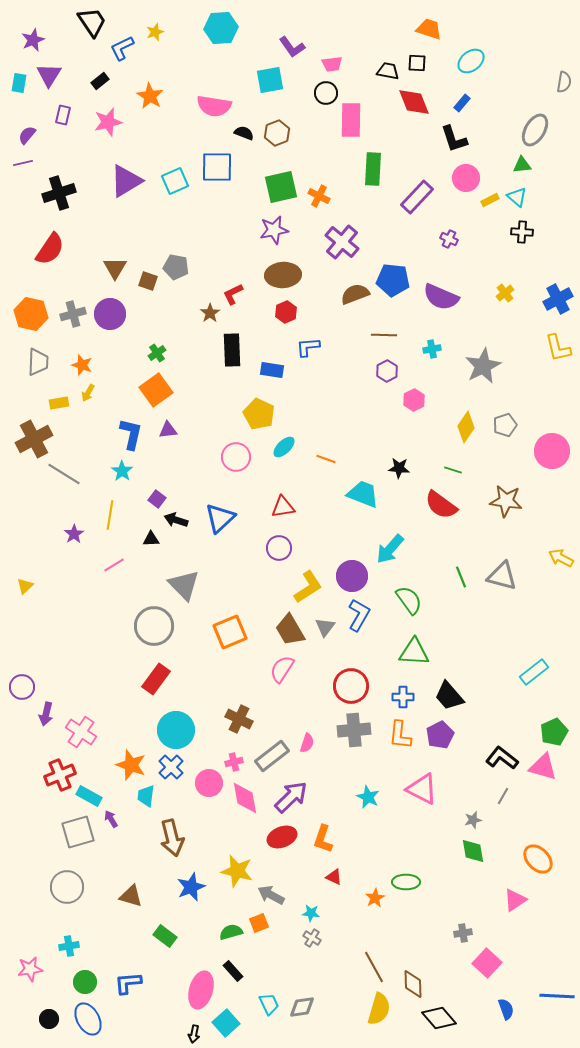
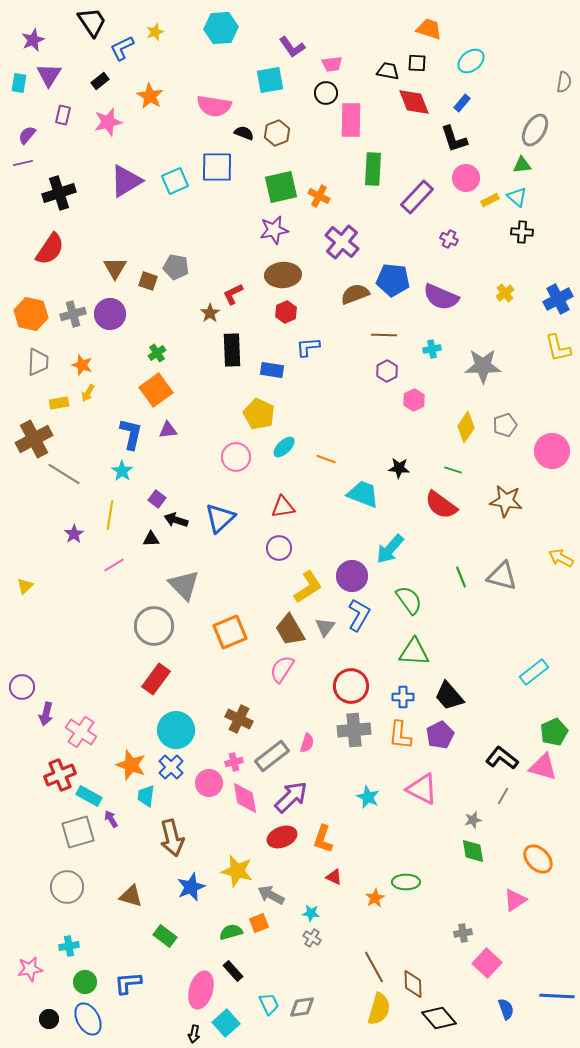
gray star at (483, 366): rotated 27 degrees clockwise
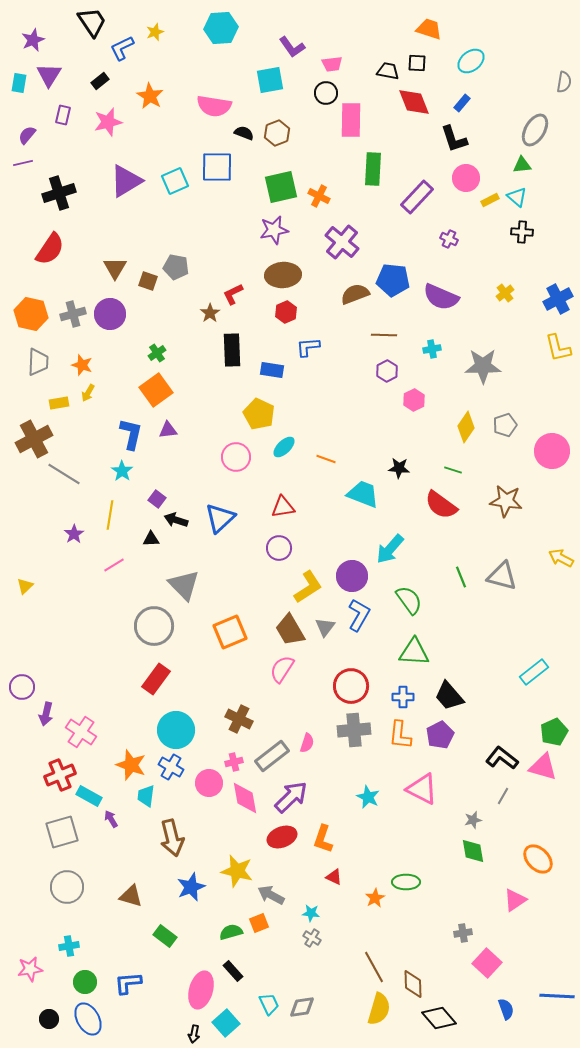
blue cross at (171, 767): rotated 15 degrees counterclockwise
gray square at (78, 832): moved 16 px left
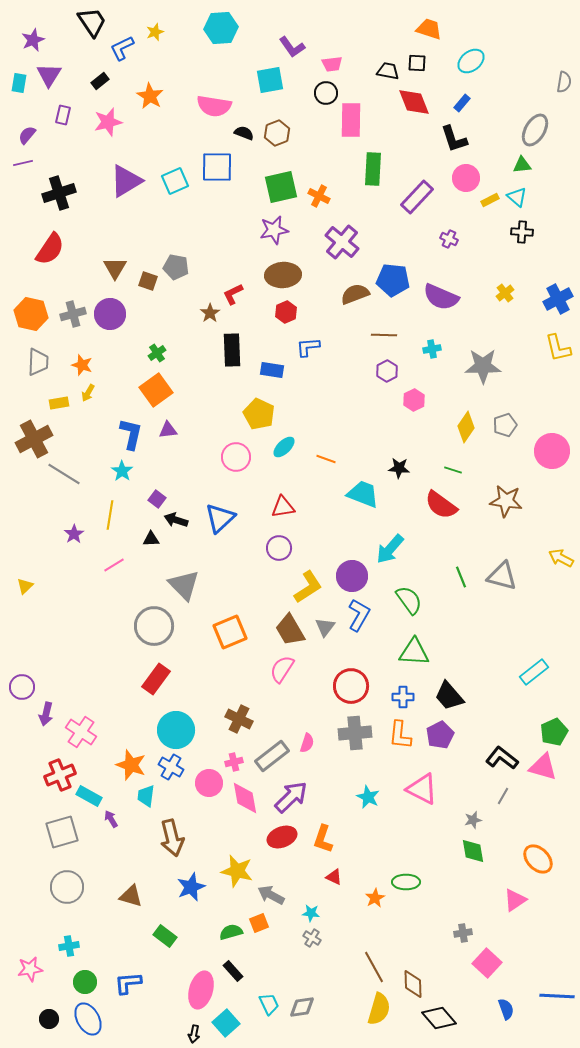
gray cross at (354, 730): moved 1 px right, 3 px down
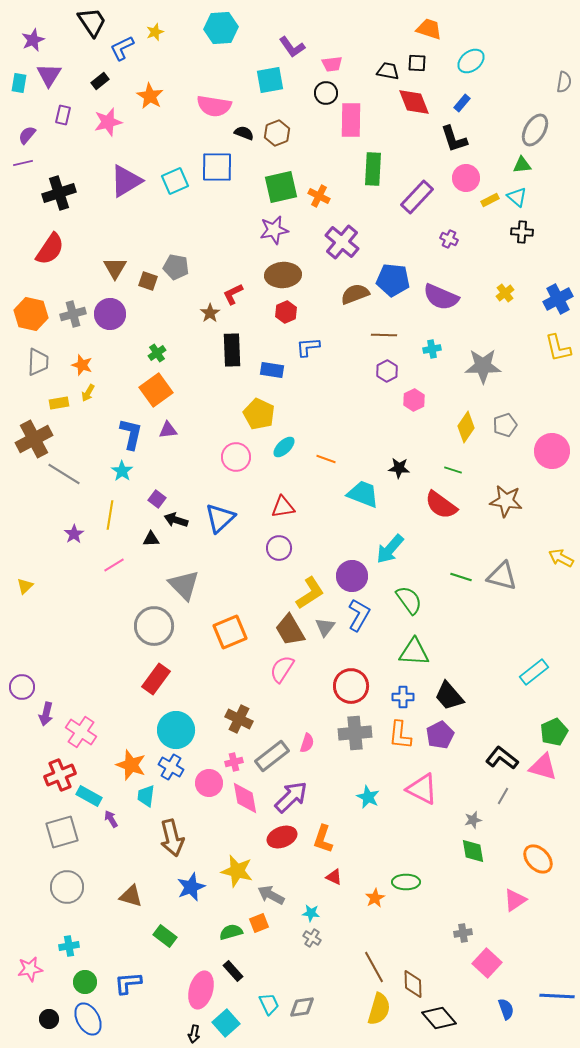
green line at (461, 577): rotated 50 degrees counterclockwise
yellow L-shape at (308, 587): moved 2 px right, 6 px down
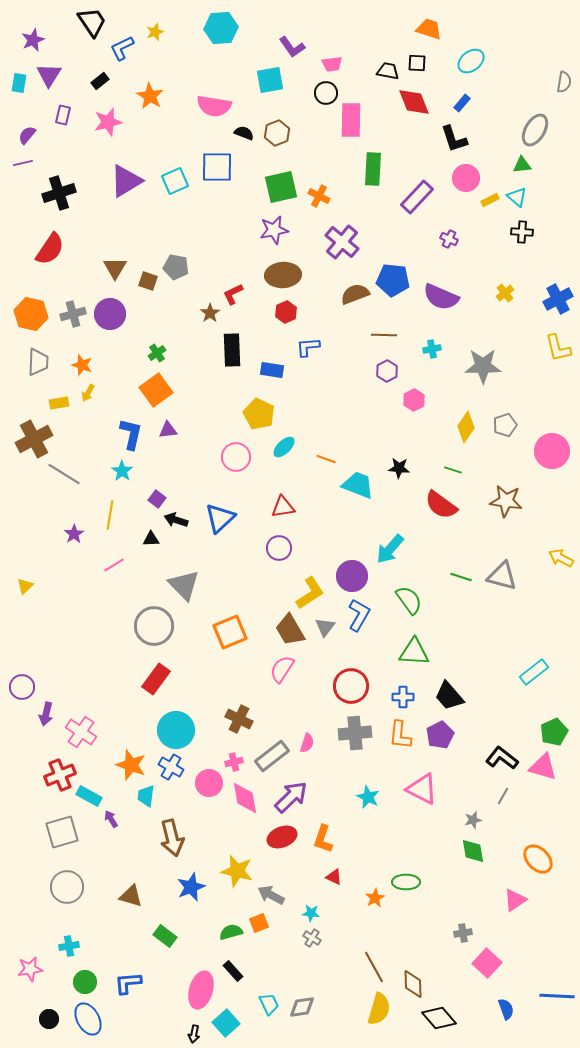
cyan trapezoid at (363, 494): moved 5 px left, 9 px up
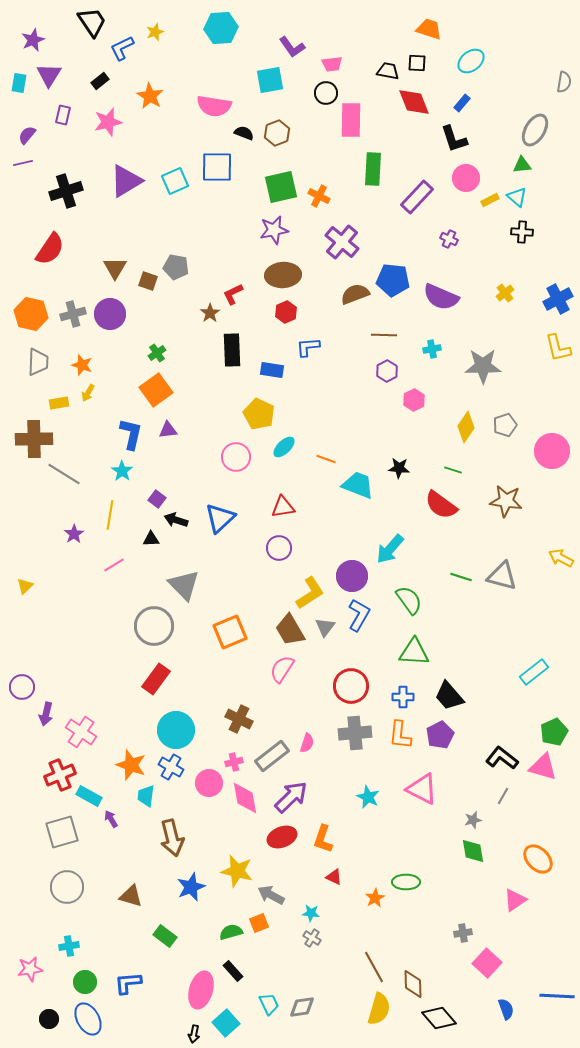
black cross at (59, 193): moved 7 px right, 2 px up
brown cross at (34, 439): rotated 27 degrees clockwise
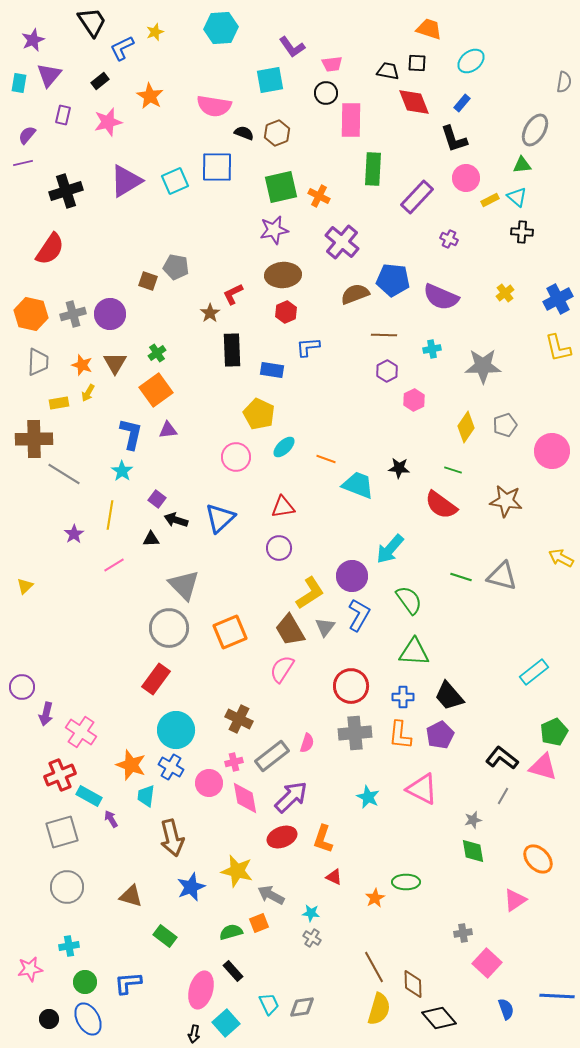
purple triangle at (49, 75): rotated 8 degrees clockwise
brown triangle at (115, 268): moved 95 px down
gray circle at (154, 626): moved 15 px right, 2 px down
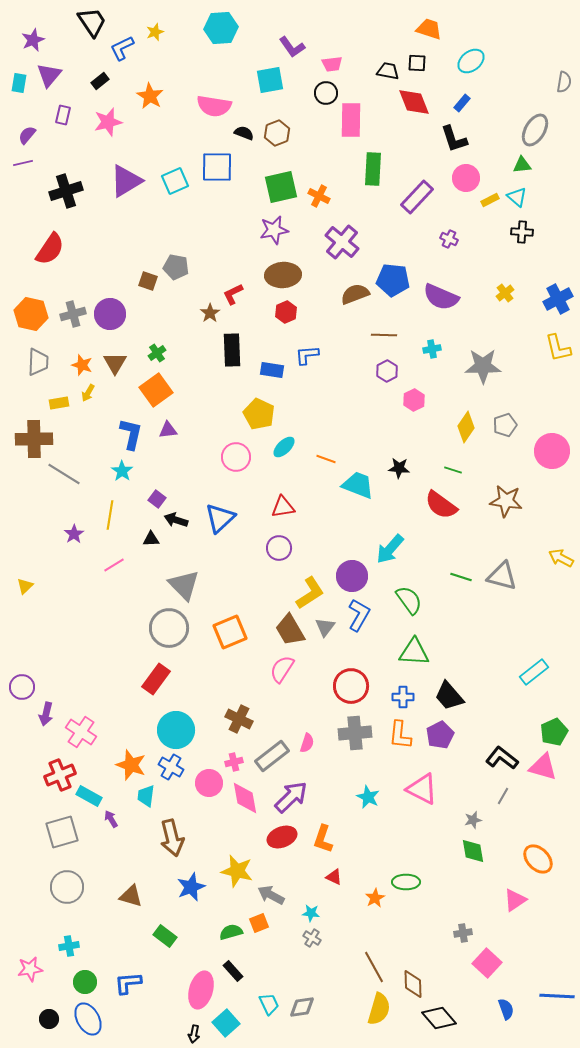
blue L-shape at (308, 347): moved 1 px left, 8 px down
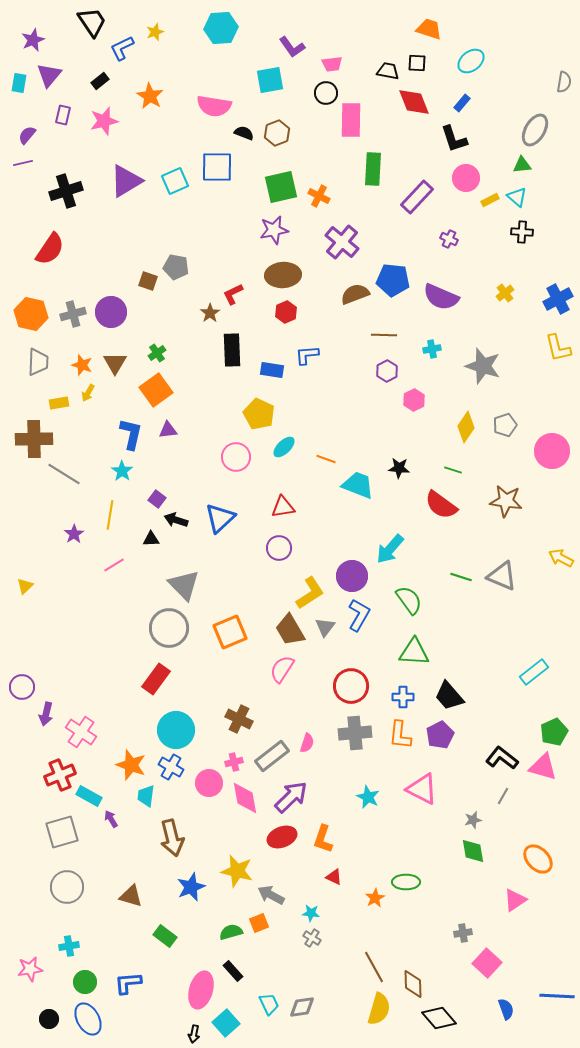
pink star at (108, 122): moved 4 px left, 1 px up
purple circle at (110, 314): moved 1 px right, 2 px up
gray star at (483, 366): rotated 18 degrees clockwise
gray triangle at (502, 576): rotated 8 degrees clockwise
